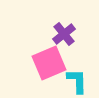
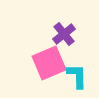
cyan L-shape: moved 5 px up
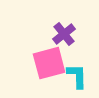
pink square: rotated 8 degrees clockwise
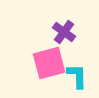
purple cross: moved 2 px up; rotated 15 degrees counterclockwise
